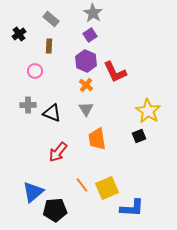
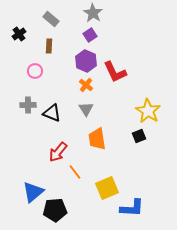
orange line: moved 7 px left, 13 px up
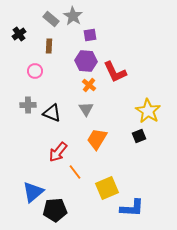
gray star: moved 20 px left, 3 px down
purple square: rotated 24 degrees clockwise
purple hexagon: rotated 20 degrees counterclockwise
orange cross: moved 3 px right
orange trapezoid: rotated 40 degrees clockwise
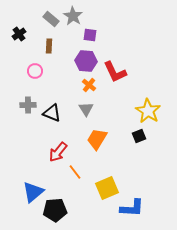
purple square: rotated 16 degrees clockwise
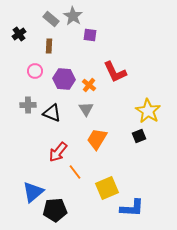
purple hexagon: moved 22 px left, 18 px down
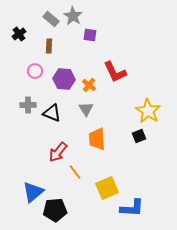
orange trapezoid: rotated 35 degrees counterclockwise
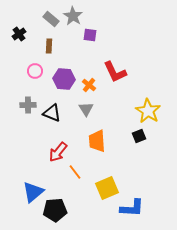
orange trapezoid: moved 2 px down
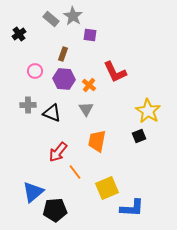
brown rectangle: moved 14 px right, 8 px down; rotated 16 degrees clockwise
orange trapezoid: rotated 15 degrees clockwise
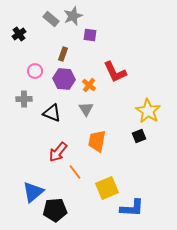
gray star: rotated 18 degrees clockwise
gray cross: moved 4 px left, 6 px up
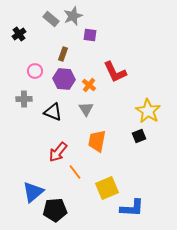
black triangle: moved 1 px right, 1 px up
